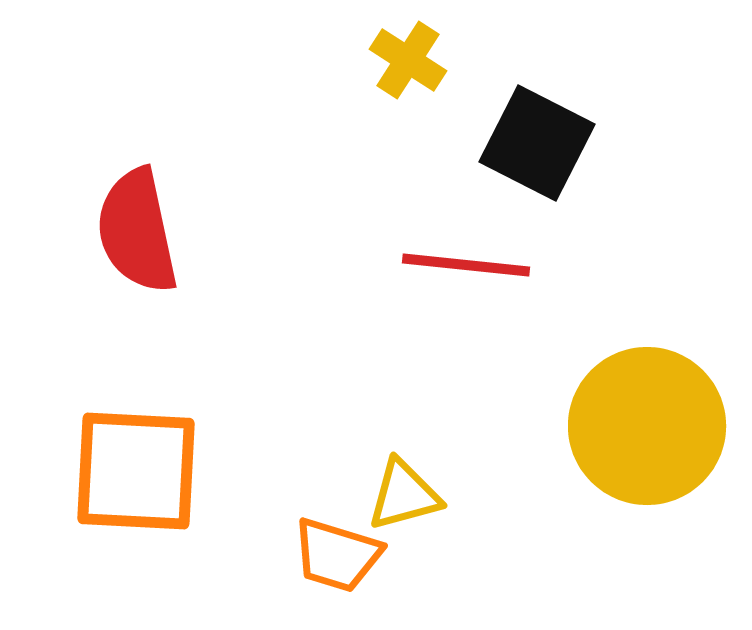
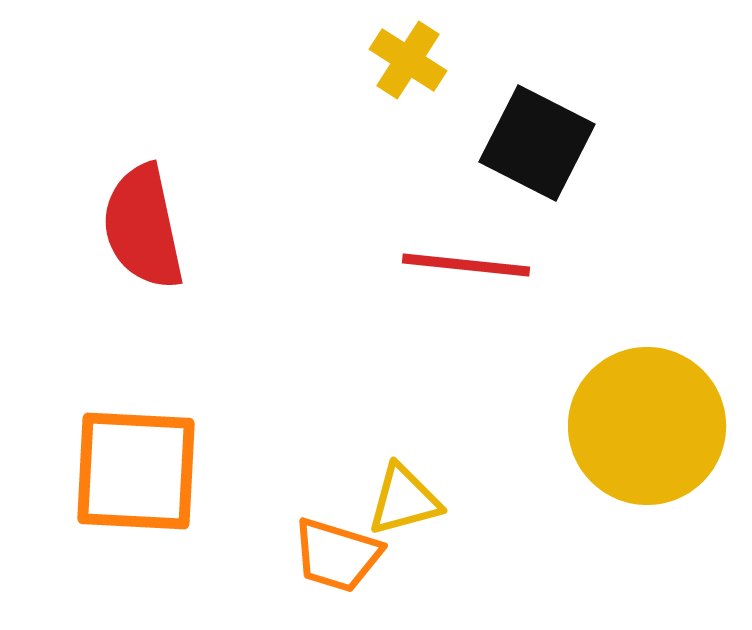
red semicircle: moved 6 px right, 4 px up
yellow triangle: moved 5 px down
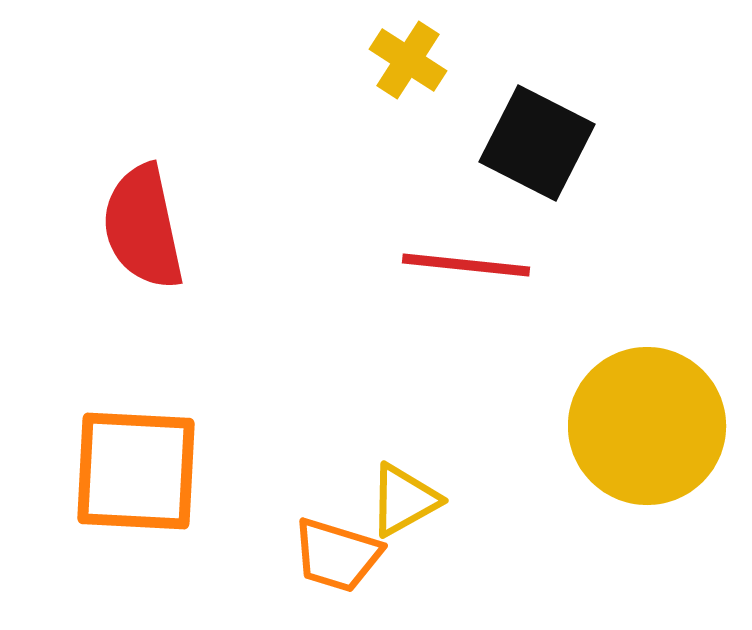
yellow triangle: rotated 14 degrees counterclockwise
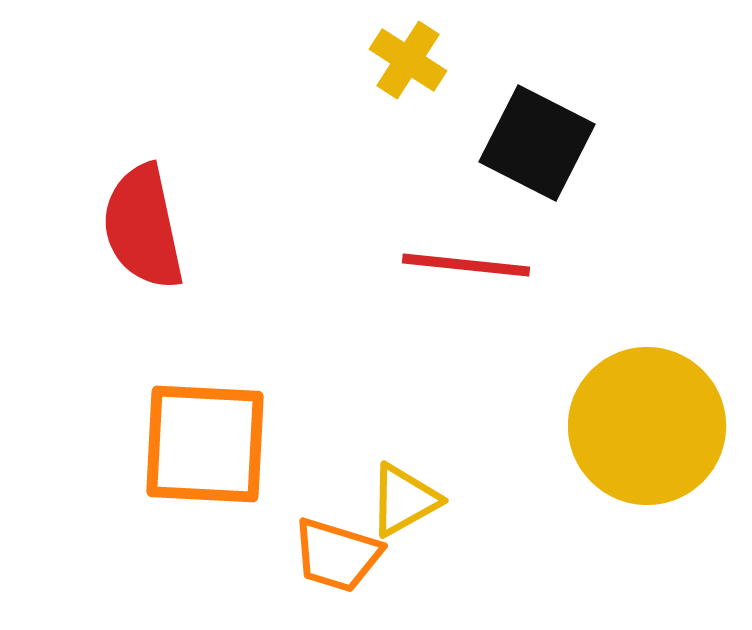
orange square: moved 69 px right, 27 px up
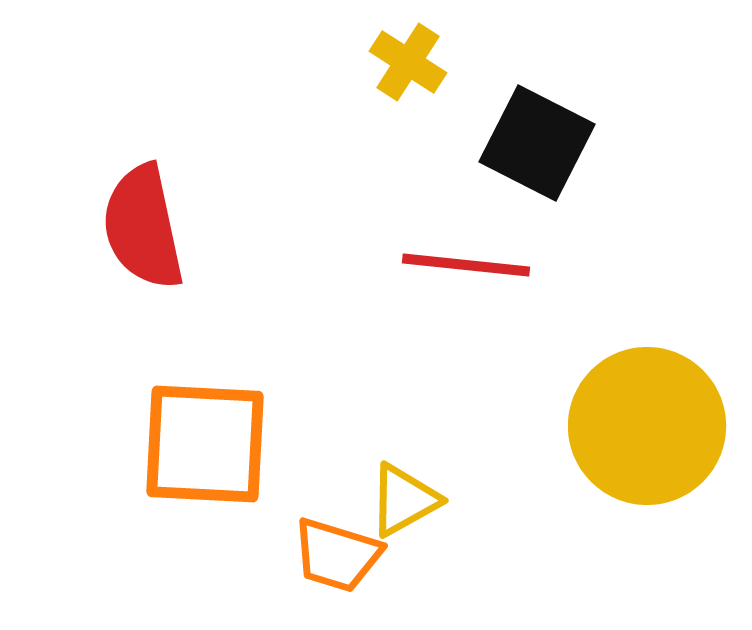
yellow cross: moved 2 px down
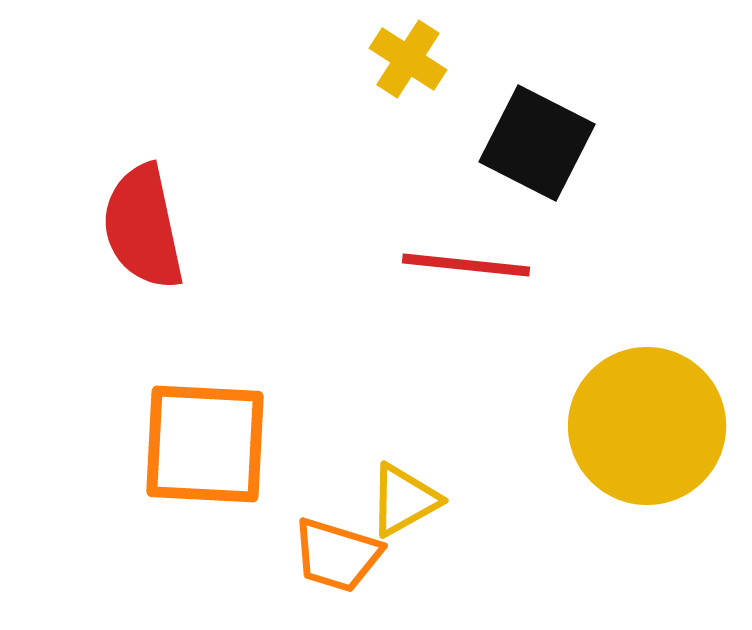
yellow cross: moved 3 px up
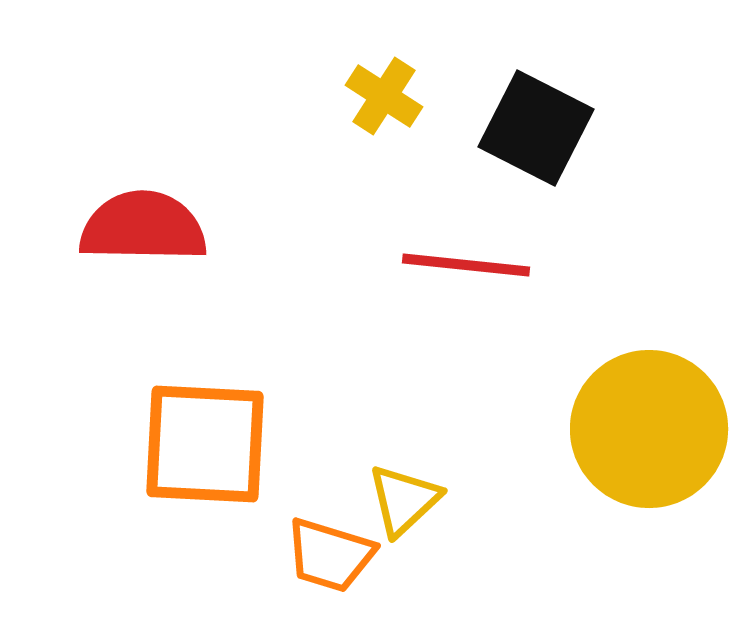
yellow cross: moved 24 px left, 37 px down
black square: moved 1 px left, 15 px up
red semicircle: rotated 103 degrees clockwise
yellow circle: moved 2 px right, 3 px down
yellow triangle: rotated 14 degrees counterclockwise
orange trapezoid: moved 7 px left
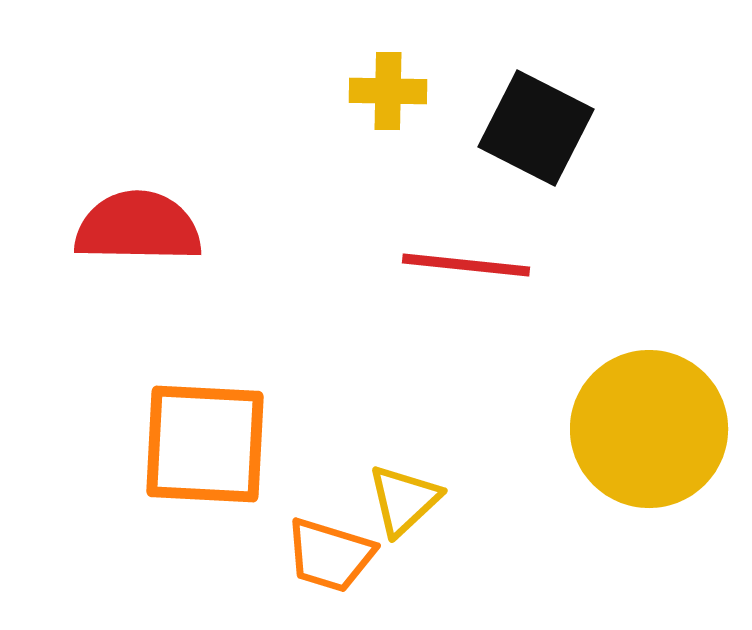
yellow cross: moved 4 px right, 5 px up; rotated 32 degrees counterclockwise
red semicircle: moved 5 px left
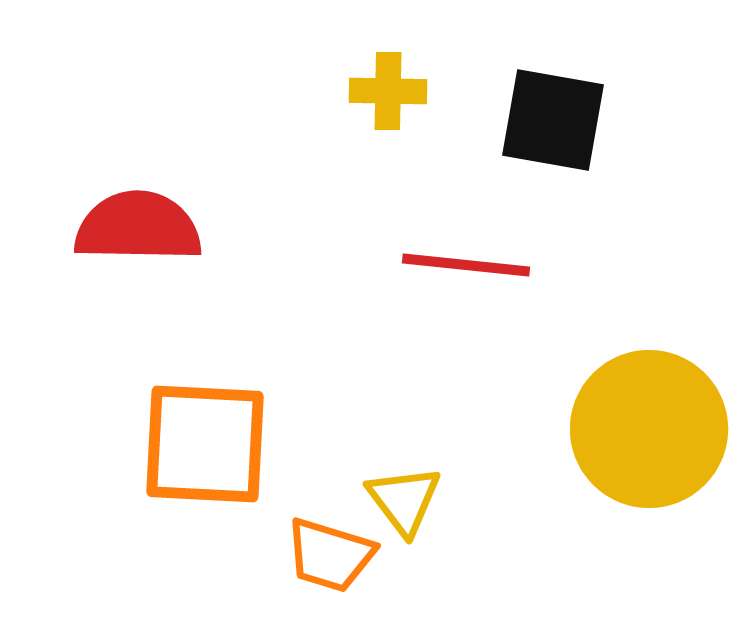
black square: moved 17 px right, 8 px up; rotated 17 degrees counterclockwise
yellow triangle: rotated 24 degrees counterclockwise
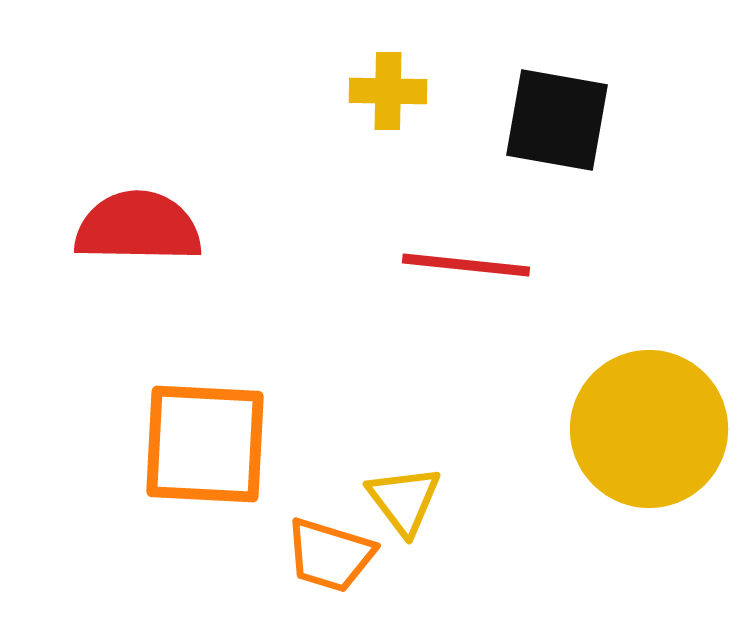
black square: moved 4 px right
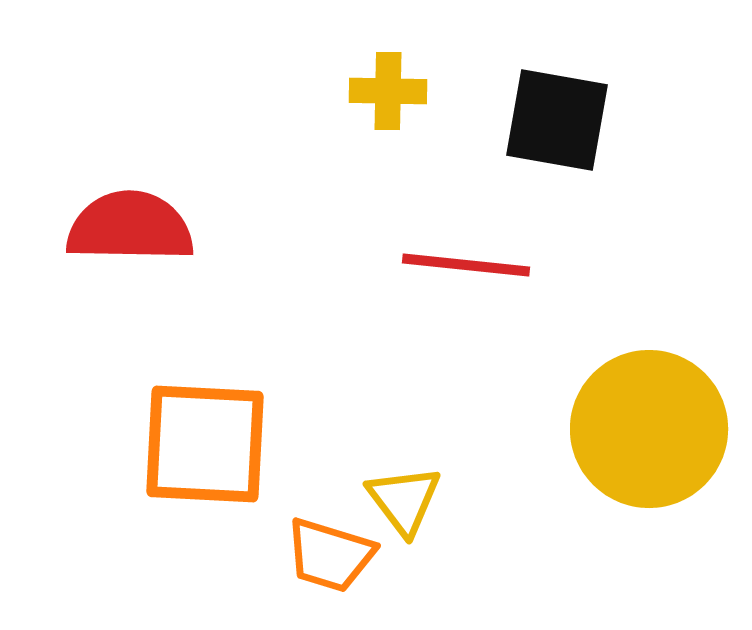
red semicircle: moved 8 px left
